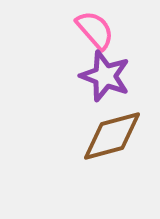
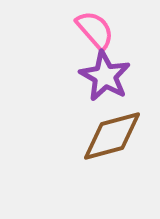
purple star: rotated 9 degrees clockwise
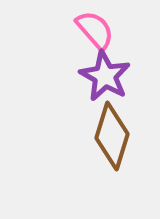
brown diamond: rotated 58 degrees counterclockwise
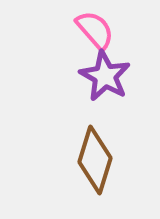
brown diamond: moved 17 px left, 24 px down
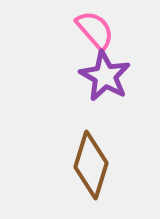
brown diamond: moved 4 px left, 5 px down
